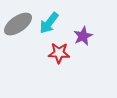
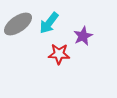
red star: moved 1 px down
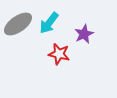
purple star: moved 1 px right, 2 px up
red star: rotated 10 degrees clockwise
